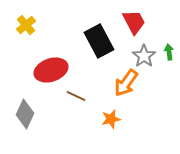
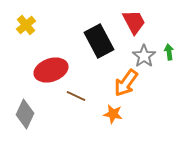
orange star: moved 2 px right, 5 px up; rotated 24 degrees clockwise
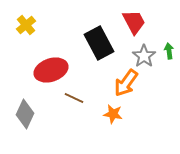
black rectangle: moved 2 px down
green arrow: moved 1 px up
brown line: moved 2 px left, 2 px down
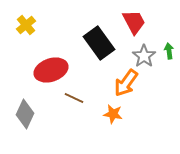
black rectangle: rotated 8 degrees counterclockwise
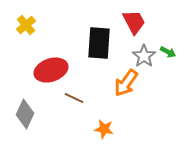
black rectangle: rotated 40 degrees clockwise
green arrow: moved 1 px left, 1 px down; rotated 126 degrees clockwise
orange star: moved 9 px left, 15 px down
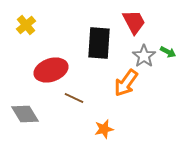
gray diamond: rotated 56 degrees counterclockwise
orange star: rotated 24 degrees counterclockwise
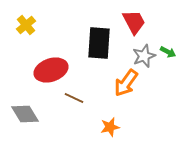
gray star: rotated 15 degrees clockwise
orange star: moved 6 px right, 2 px up
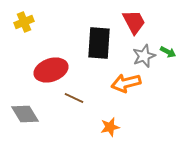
yellow cross: moved 2 px left, 3 px up; rotated 18 degrees clockwise
orange arrow: rotated 40 degrees clockwise
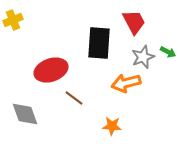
yellow cross: moved 11 px left, 2 px up
gray star: moved 1 px left, 1 px down
brown line: rotated 12 degrees clockwise
gray diamond: rotated 12 degrees clockwise
orange star: moved 2 px right, 1 px up; rotated 18 degrees clockwise
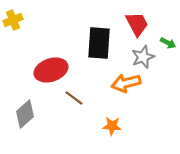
red trapezoid: moved 3 px right, 2 px down
green arrow: moved 9 px up
gray diamond: rotated 68 degrees clockwise
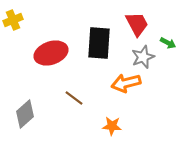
red ellipse: moved 17 px up
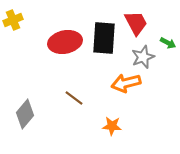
red trapezoid: moved 1 px left, 1 px up
black rectangle: moved 5 px right, 5 px up
red ellipse: moved 14 px right, 11 px up; rotated 8 degrees clockwise
gray diamond: rotated 8 degrees counterclockwise
